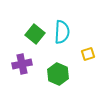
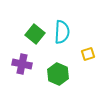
purple cross: rotated 24 degrees clockwise
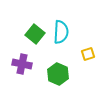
cyan semicircle: moved 1 px left
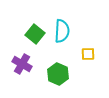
cyan semicircle: moved 1 px right, 1 px up
yellow square: rotated 16 degrees clockwise
purple cross: rotated 18 degrees clockwise
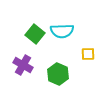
cyan semicircle: rotated 85 degrees clockwise
purple cross: moved 1 px right, 1 px down
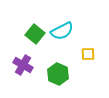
cyan semicircle: rotated 25 degrees counterclockwise
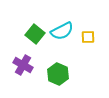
yellow square: moved 17 px up
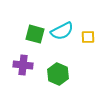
green square: rotated 24 degrees counterclockwise
purple cross: rotated 24 degrees counterclockwise
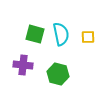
cyan semicircle: moved 1 px left, 3 px down; rotated 75 degrees counterclockwise
green hexagon: rotated 10 degrees counterclockwise
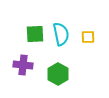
green square: rotated 18 degrees counterclockwise
green hexagon: rotated 15 degrees clockwise
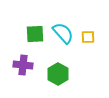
cyan semicircle: moved 2 px right, 1 px up; rotated 30 degrees counterclockwise
